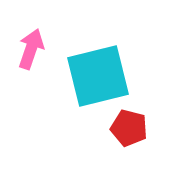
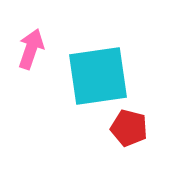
cyan square: rotated 6 degrees clockwise
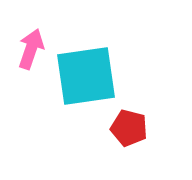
cyan square: moved 12 px left
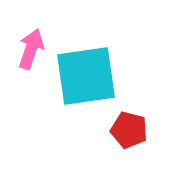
red pentagon: moved 2 px down
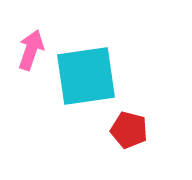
pink arrow: moved 1 px down
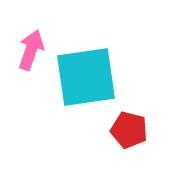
cyan square: moved 1 px down
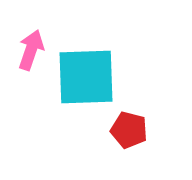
cyan square: rotated 6 degrees clockwise
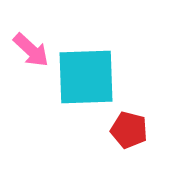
pink arrow: rotated 114 degrees clockwise
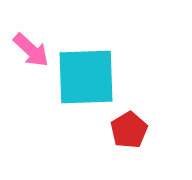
red pentagon: rotated 27 degrees clockwise
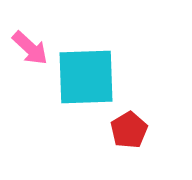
pink arrow: moved 1 px left, 2 px up
